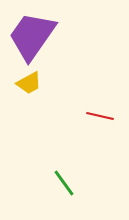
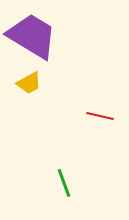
purple trapezoid: rotated 86 degrees clockwise
green line: rotated 16 degrees clockwise
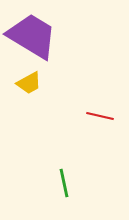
green line: rotated 8 degrees clockwise
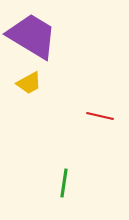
green line: rotated 20 degrees clockwise
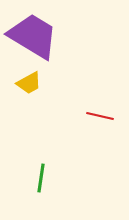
purple trapezoid: moved 1 px right
green line: moved 23 px left, 5 px up
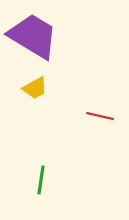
yellow trapezoid: moved 6 px right, 5 px down
green line: moved 2 px down
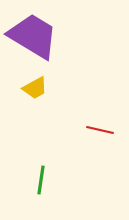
red line: moved 14 px down
